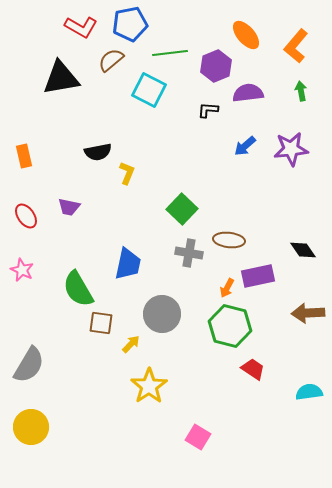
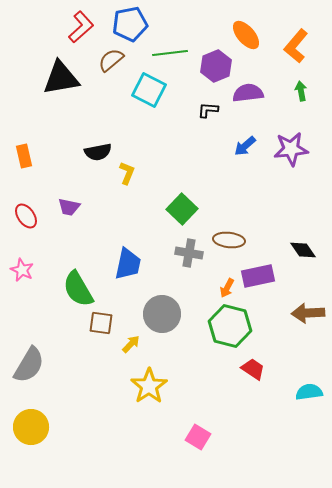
red L-shape: rotated 72 degrees counterclockwise
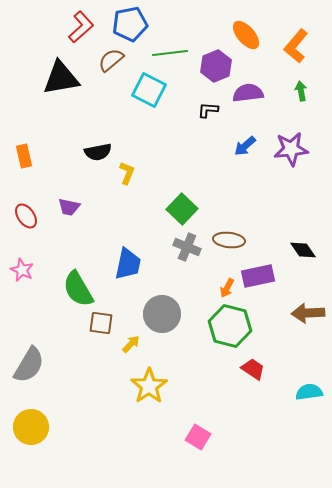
gray cross: moved 2 px left, 6 px up; rotated 12 degrees clockwise
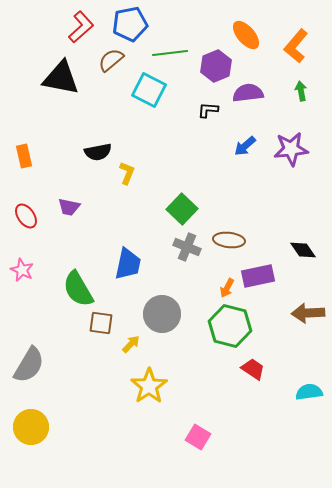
black triangle: rotated 21 degrees clockwise
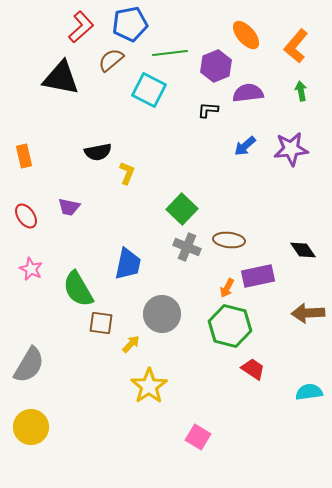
pink star: moved 9 px right, 1 px up
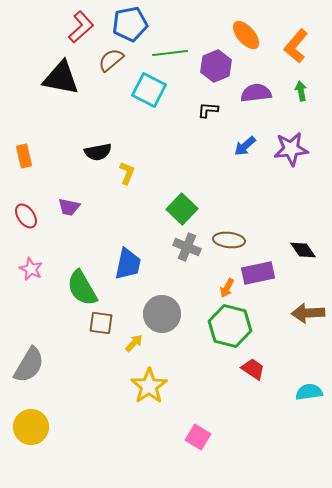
purple semicircle: moved 8 px right
purple rectangle: moved 3 px up
green semicircle: moved 4 px right, 1 px up
yellow arrow: moved 3 px right, 1 px up
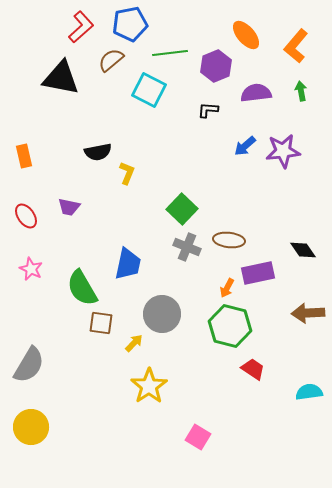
purple star: moved 8 px left, 2 px down
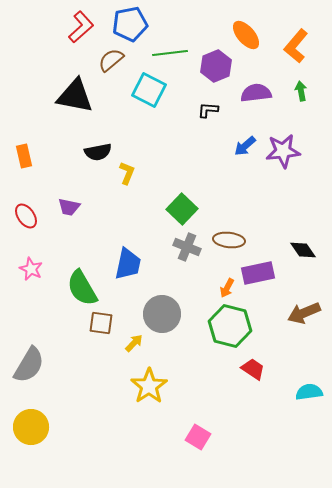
black triangle: moved 14 px right, 18 px down
brown arrow: moved 4 px left; rotated 20 degrees counterclockwise
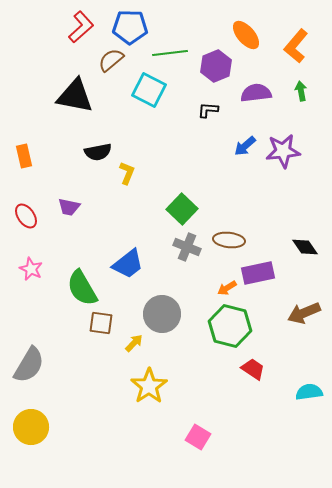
blue pentagon: moved 3 px down; rotated 12 degrees clockwise
black diamond: moved 2 px right, 3 px up
blue trapezoid: rotated 40 degrees clockwise
orange arrow: rotated 30 degrees clockwise
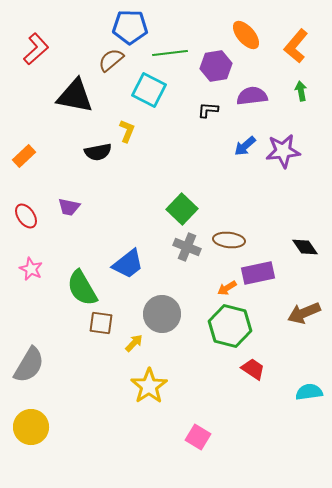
red L-shape: moved 45 px left, 22 px down
purple hexagon: rotated 12 degrees clockwise
purple semicircle: moved 4 px left, 3 px down
orange rectangle: rotated 60 degrees clockwise
yellow L-shape: moved 42 px up
